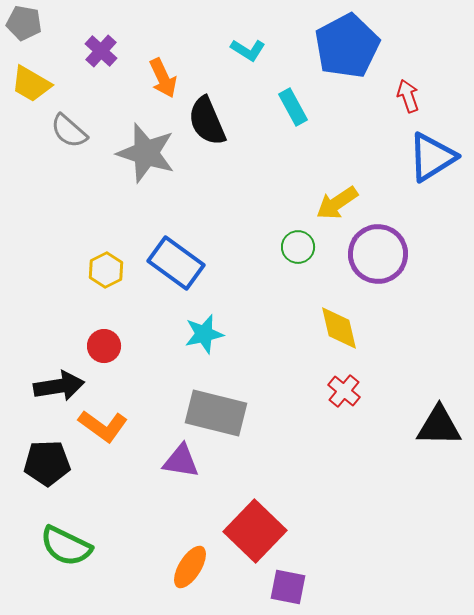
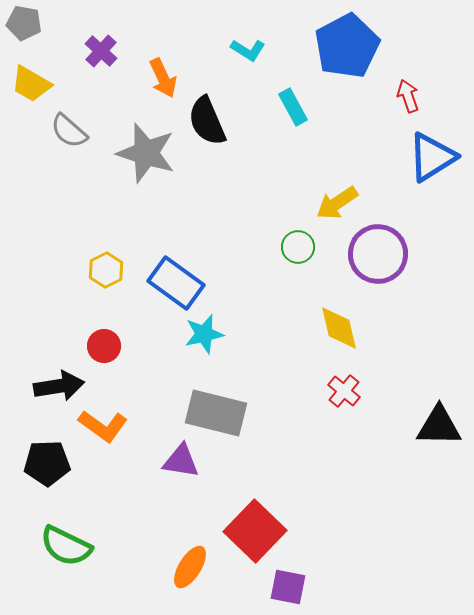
blue rectangle: moved 20 px down
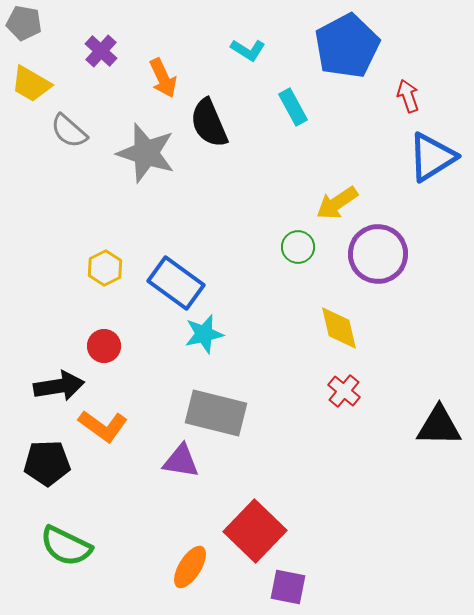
black semicircle: moved 2 px right, 2 px down
yellow hexagon: moved 1 px left, 2 px up
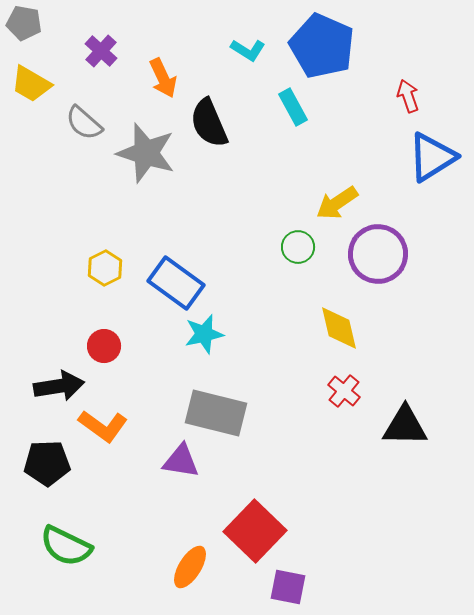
blue pentagon: moved 25 px left; rotated 20 degrees counterclockwise
gray semicircle: moved 15 px right, 8 px up
black triangle: moved 34 px left
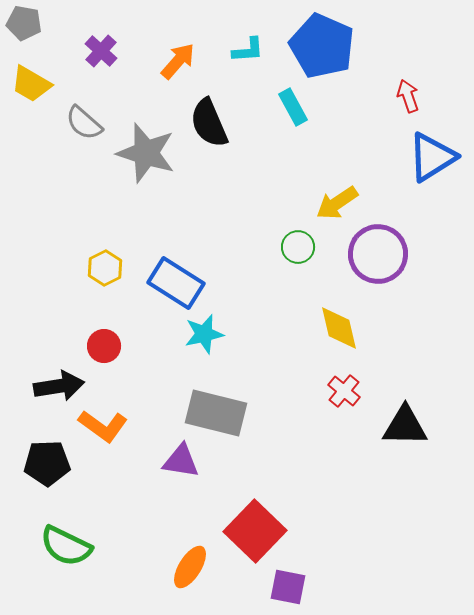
cyan L-shape: rotated 36 degrees counterclockwise
orange arrow: moved 15 px right, 17 px up; rotated 114 degrees counterclockwise
blue rectangle: rotated 4 degrees counterclockwise
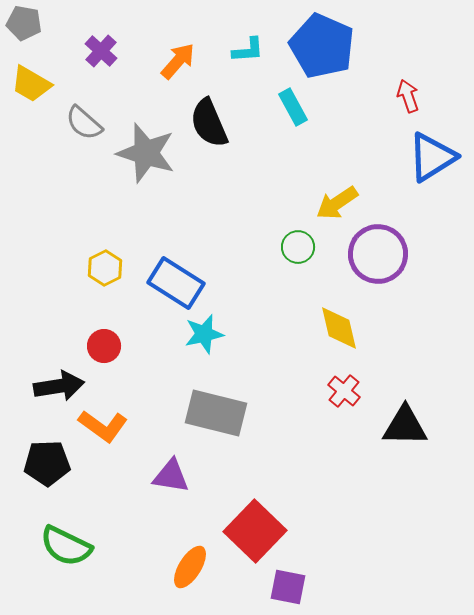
purple triangle: moved 10 px left, 15 px down
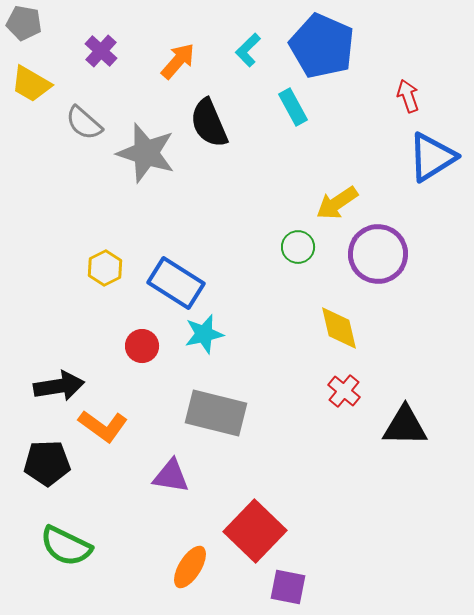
cyan L-shape: rotated 140 degrees clockwise
red circle: moved 38 px right
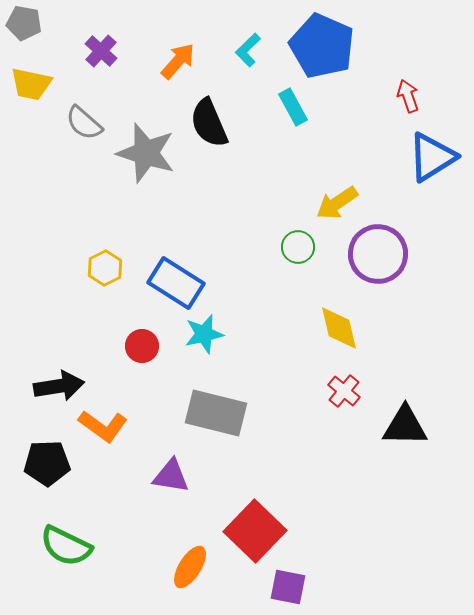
yellow trapezoid: rotated 18 degrees counterclockwise
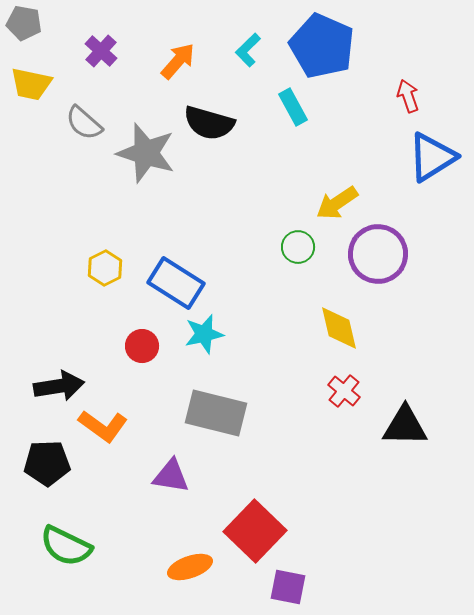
black semicircle: rotated 51 degrees counterclockwise
orange ellipse: rotated 39 degrees clockwise
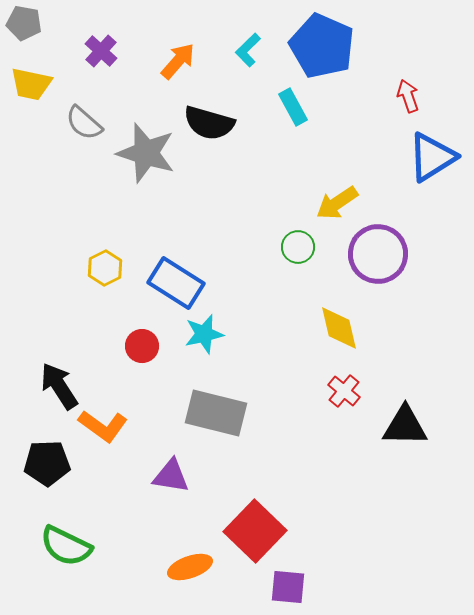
black arrow: rotated 114 degrees counterclockwise
purple square: rotated 6 degrees counterclockwise
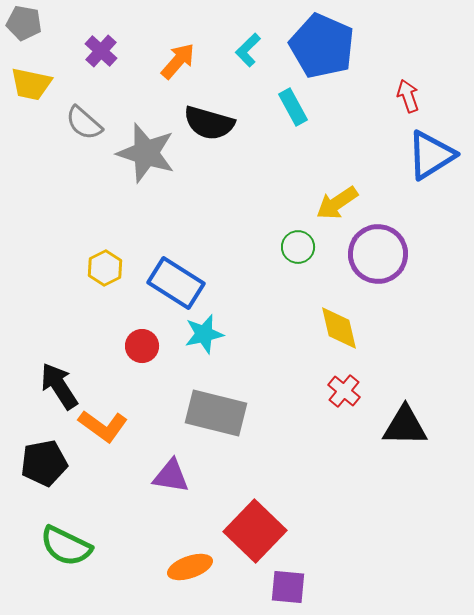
blue triangle: moved 1 px left, 2 px up
black pentagon: moved 3 px left; rotated 9 degrees counterclockwise
